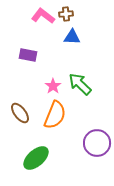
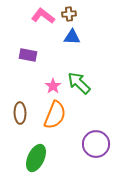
brown cross: moved 3 px right
green arrow: moved 1 px left, 1 px up
brown ellipse: rotated 35 degrees clockwise
purple circle: moved 1 px left, 1 px down
green ellipse: rotated 24 degrees counterclockwise
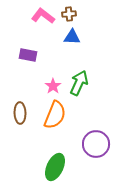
green arrow: rotated 70 degrees clockwise
green ellipse: moved 19 px right, 9 px down
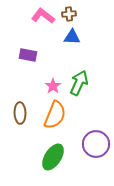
green ellipse: moved 2 px left, 10 px up; rotated 8 degrees clockwise
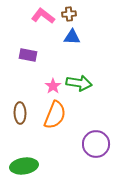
green arrow: rotated 75 degrees clockwise
green ellipse: moved 29 px left, 9 px down; rotated 48 degrees clockwise
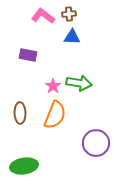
purple circle: moved 1 px up
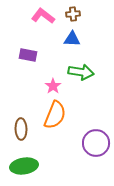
brown cross: moved 4 px right
blue triangle: moved 2 px down
green arrow: moved 2 px right, 11 px up
brown ellipse: moved 1 px right, 16 px down
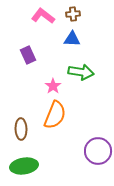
purple rectangle: rotated 54 degrees clockwise
purple circle: moved 2 px right, 8 px down
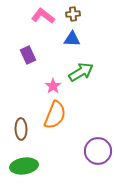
green arrow: rotated 40 degrees counterclockwise
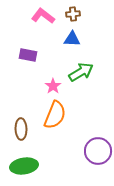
purple rectangle: rotated 54 degrees counterclockwise
